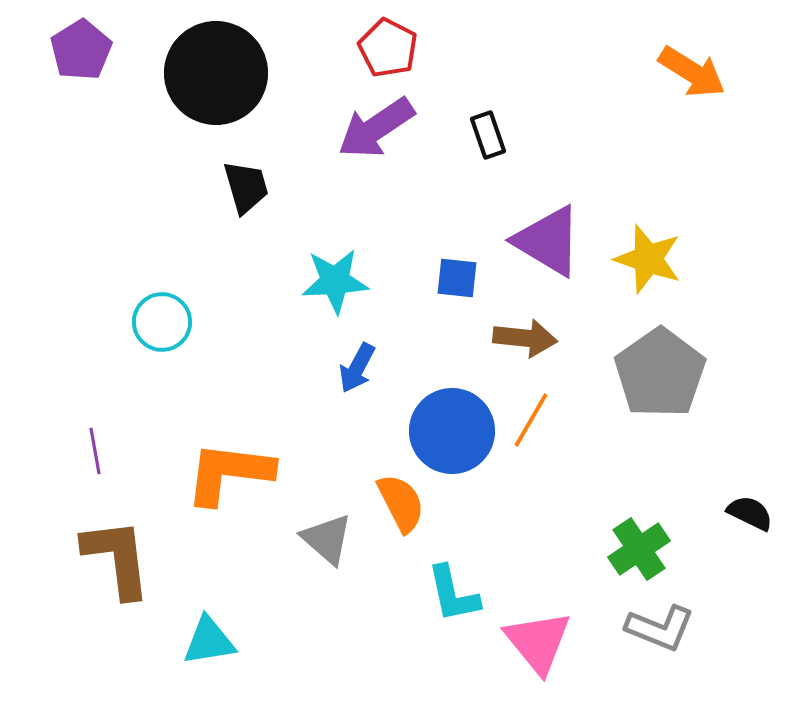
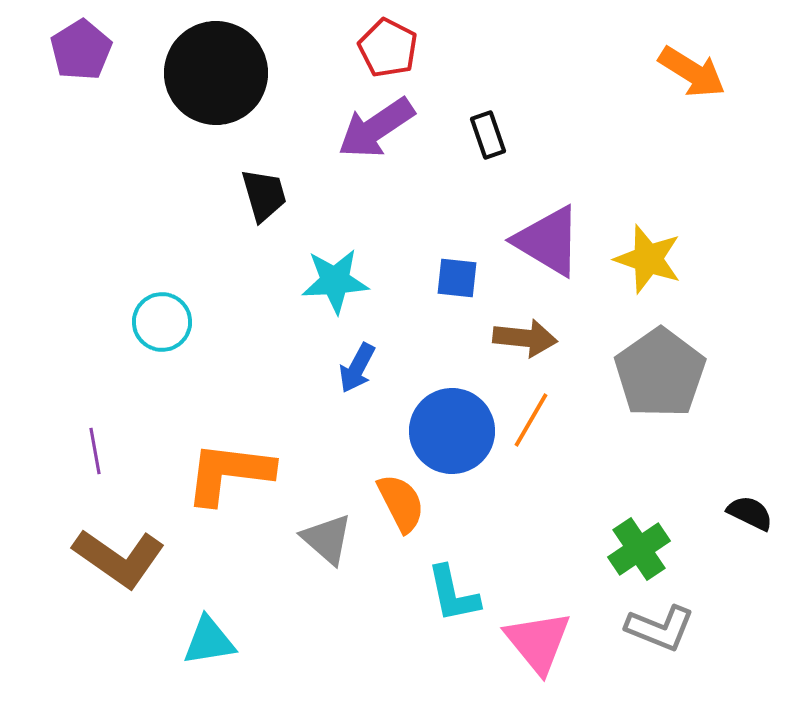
black trapezoid: moved 18 px right, 8 px down
brown L-shape: moved 2 px right; rotated 132 degrees clockwise
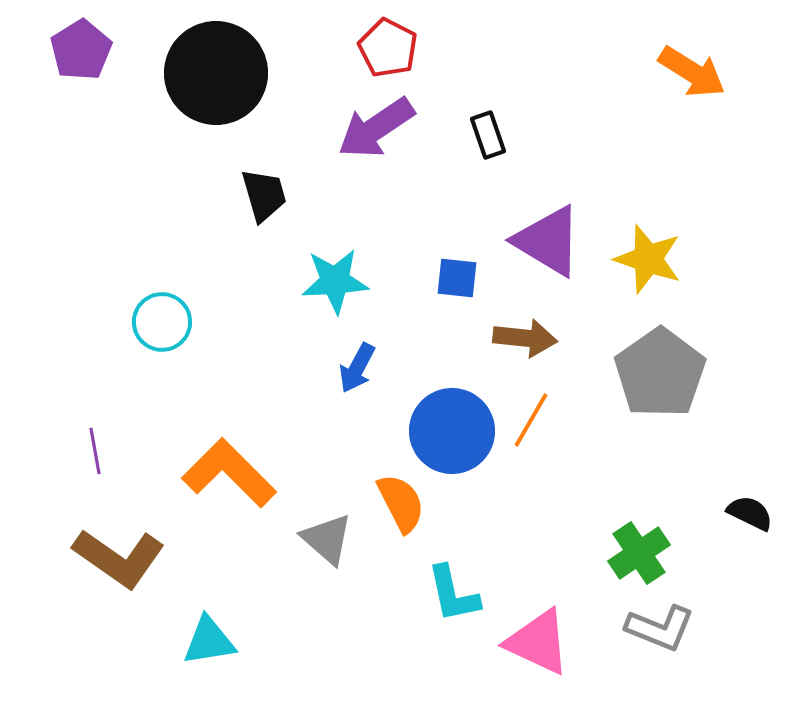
orange L-shape: rotated 38 degrees clockwise
green cross: moved 4 px down
pink triangle: rotated 26 degrees counterclockwise
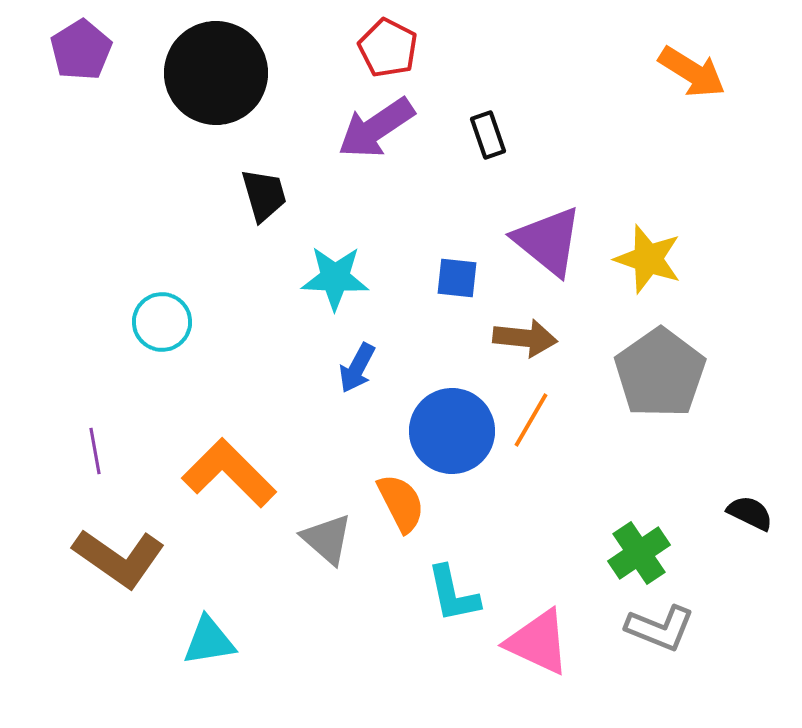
purple triangle: rotated 8 degrees clockwise
cyan star: moved 3 px up; rotated 6 degrees clockwise
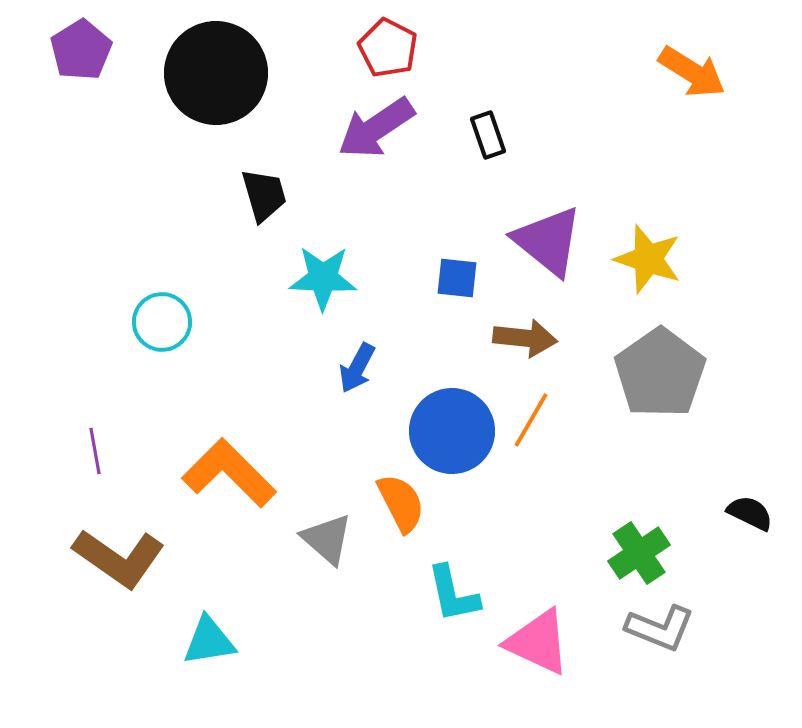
cyan star: moved 12 px left
